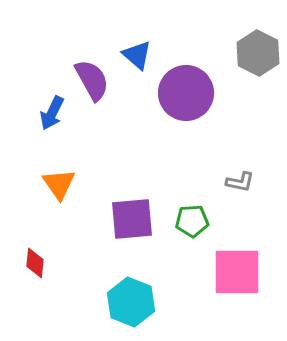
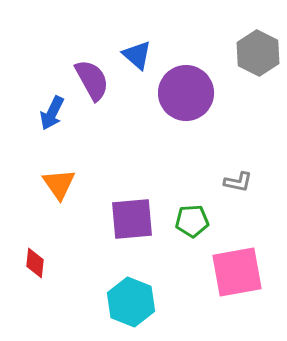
gray L-shape: moved 2 px left
pink square: rotated 10 degrees counterclockwise
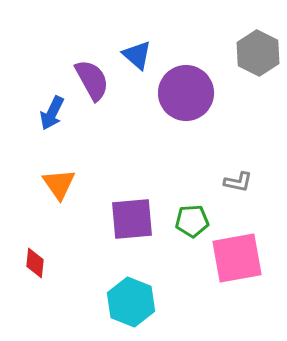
pink square: moved 14 px up
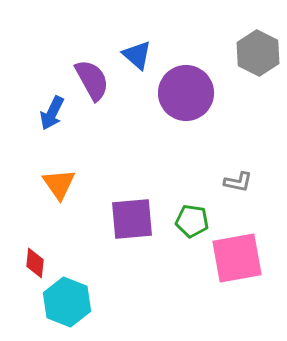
green pentagon: rotated 12 degrees clockwise
cyan hexagon: moved 64 px left
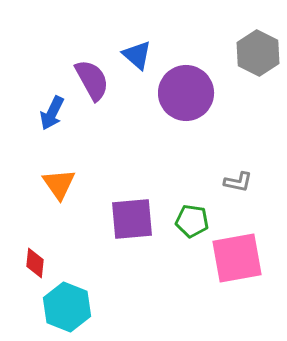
cyan hexagon: moved 5 px down
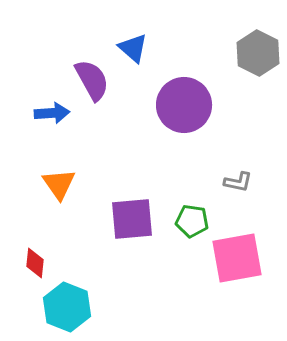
blue triangle: moved 4 px left, 7 px up
purple circle: moved 2 px left, 12 px down
blue arrow: rotated 120 degrees counterclockwise
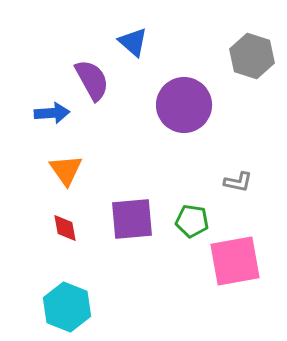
blue triangle: moved 6 px up
gray hexagon: moved 6 px left, 3 px down; rotated 9 degrees counterclockwise
orange triangle: moved 7 px right, 14 px up
pink square: moved 2 px left, 3 px down
red diamond: moved 30 px right, 35 px up; rotated 16 degrees counterclockwise
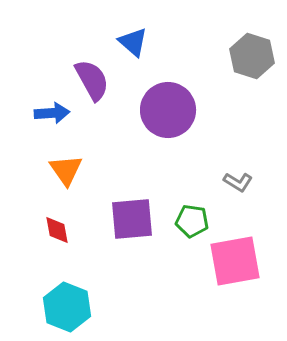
purple circle: moved 16 px left, 5 px down
gray L-shape: rotated 20 degrees clockwise
red diamond: moved 8 px left, 2 px down
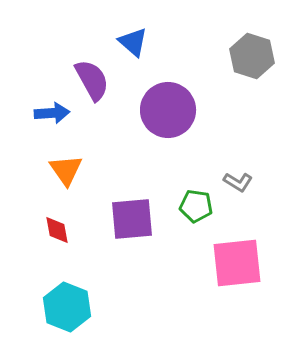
green pentagon: moved 4 px right, 15 px up
pink square: moved 2 px right, 2 px down; rotated 4 degrees clockwise
